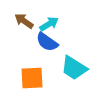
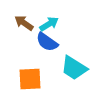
brown arrow: moved 2 px down
orange square: moved 2 px left, 1 px down
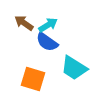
cyan arrow: moved 1 px left, 1 px down
orange square: moved 3 px right; rotated 20 degrees clockwise
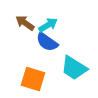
brown arrow: moved 1 px right
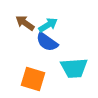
cyan trapezoid: rotated 36 degrees counterclockwise
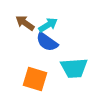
orange square: moved 2 px right
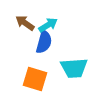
blue semicircle: moved 3 px left; rotated 110 degrees counterclockwise
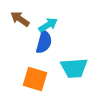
brown arrow: moved 5 px left, 4 px up
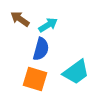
blue semicircle: moved 3 px left, 7 px down
cyan trapezoid: moved 2 px right, 4 px down; rotated 32 degrees counterclockwise
